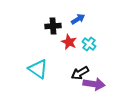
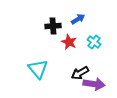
cyan cross: moved 5 px right, 2 px up
cyan triangle: rotated 15 degrees clockwise
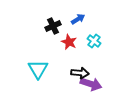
black cross: rotated 21 degrees counterclockwise
cyan cross: moved 1 px up
cyan triangle: rotated 10 degrees clockwise
black arrow: rotated 144 degrees counterclockwise
purple arrow: moved 3 px left; rotated 10 degrees clockwise
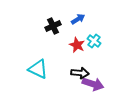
red star: moved 8 px right, 3 px down
cyan triangle: rotated 35 degrees counterclockwise
purple arrow: moved 2 px right
